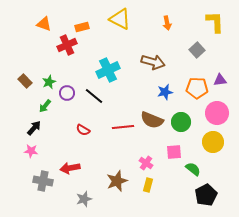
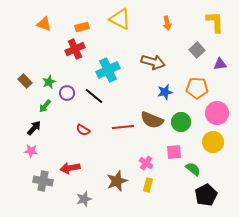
red cross: moved 8 px right, 4 px down
purple triangle: moved 16 px up
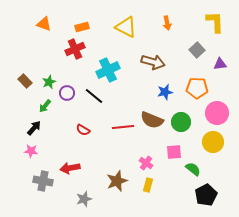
yellow triangle: moved 6 px right, 8 px down
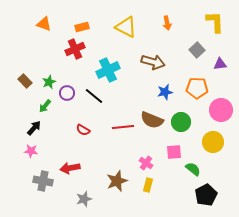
pink circle: moved 4 px right, 3 px up
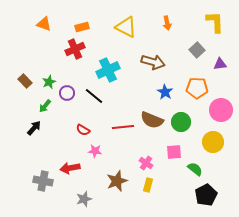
blue star: rotated 28 degrees counterclockwise
pink star: moved 64 px right
green semicircle: moved 2 px right
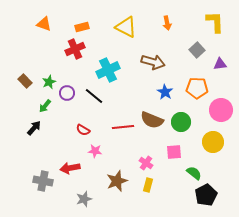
green semicircle: moved 1 px left, 4 px down
